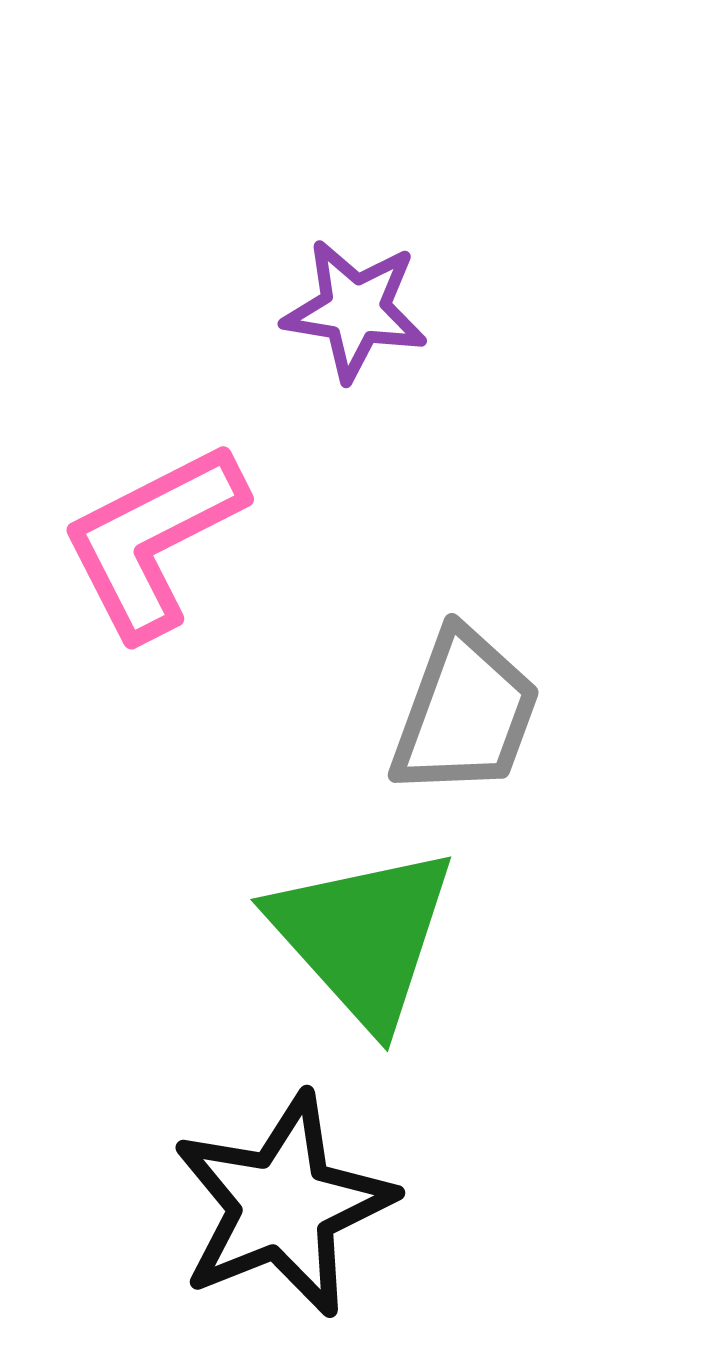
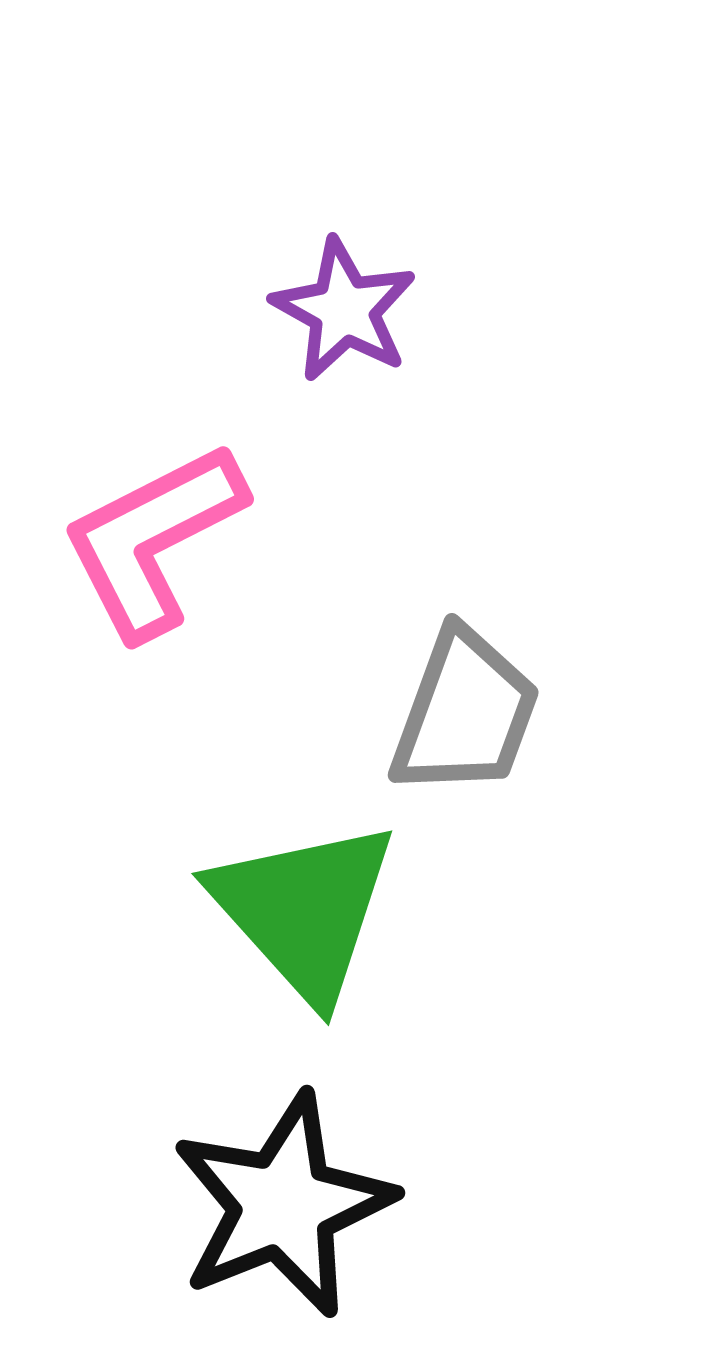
purple star: moved 11 px left; rotated 20 degrees clockwise
green triangle: moved 59 px left, 26 px up
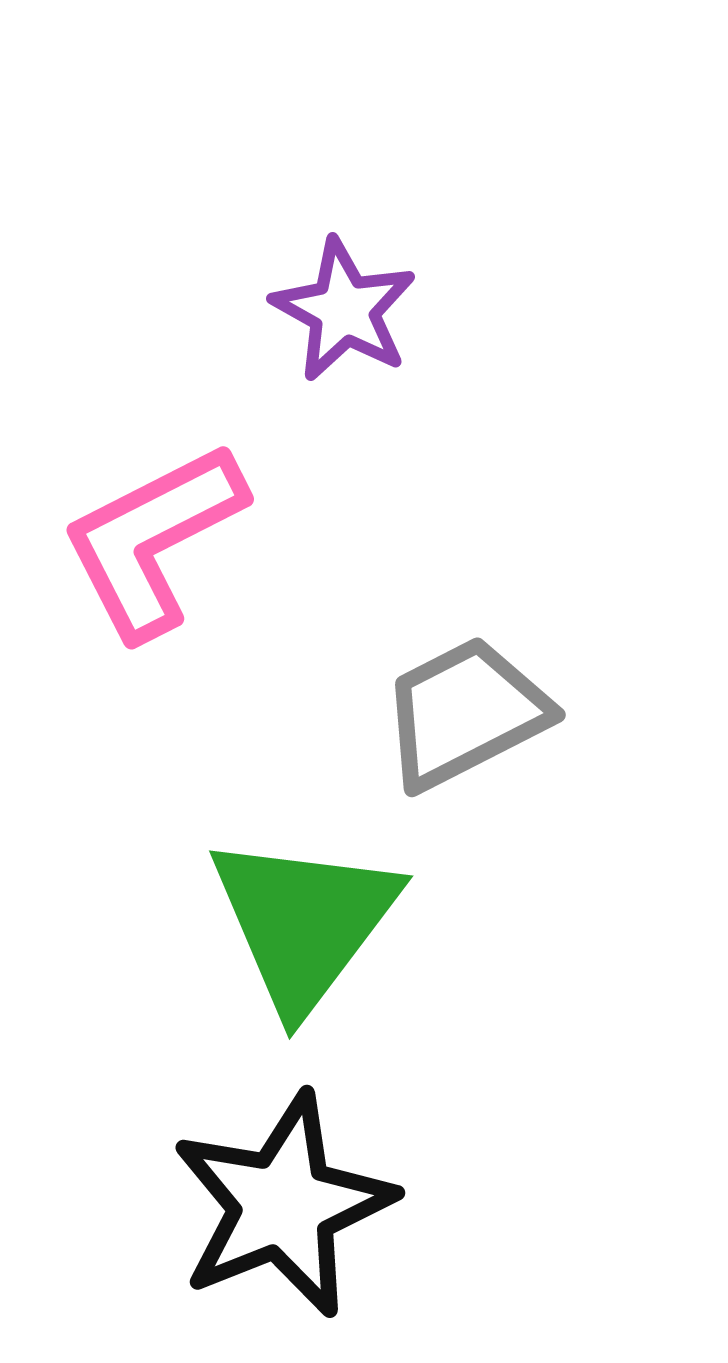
gray trapezoid: rotated 137 degrees counterclockwise
green triangle: moved 12 px down; rotated 19 degrees clockwise
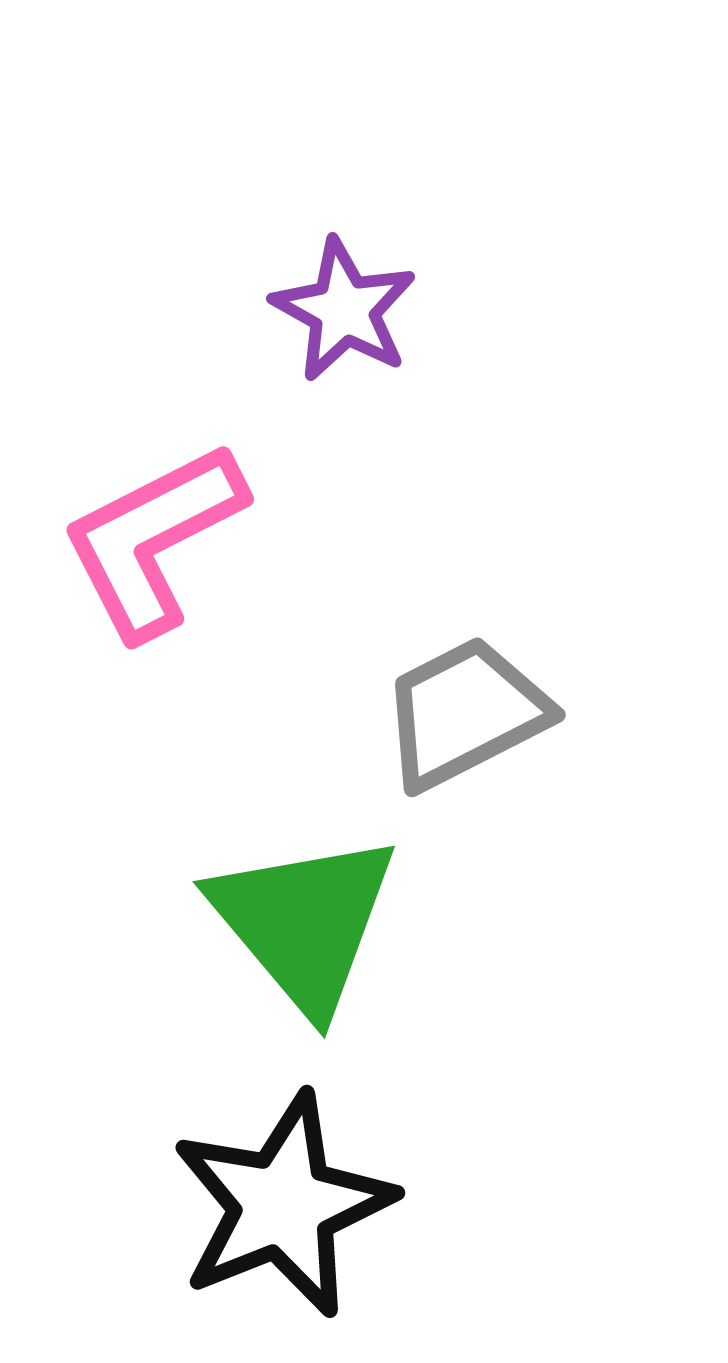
green triangle: rotated 17 degrees counterclockwise
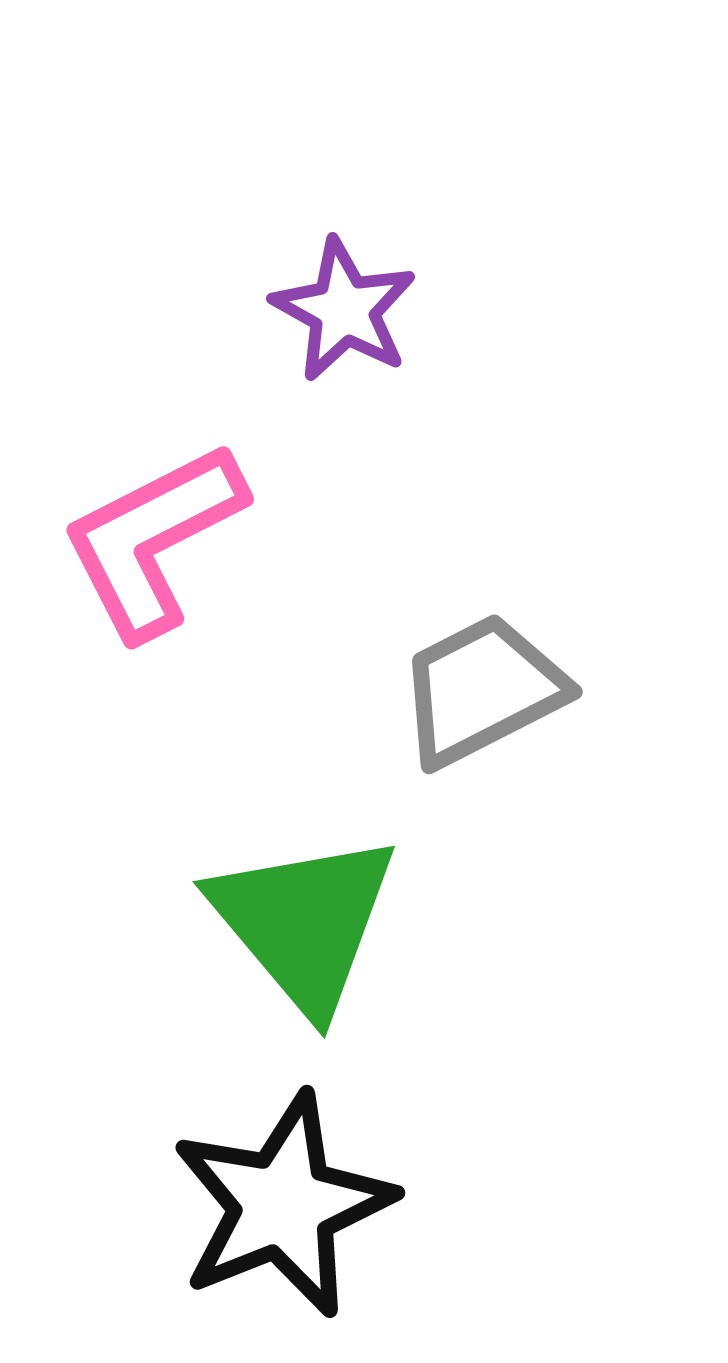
gray trapezoid: moved 17 px right, 23 px up
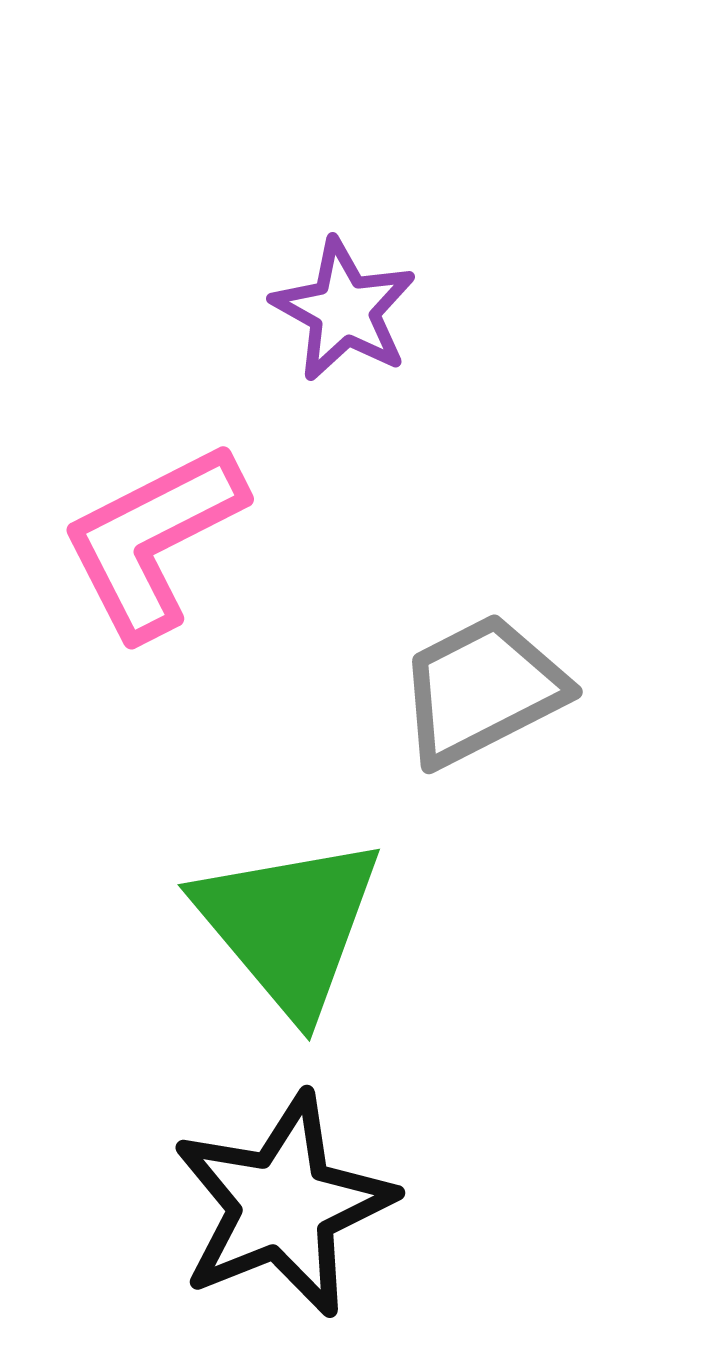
green triangle: moved 15 px left, 3 px down
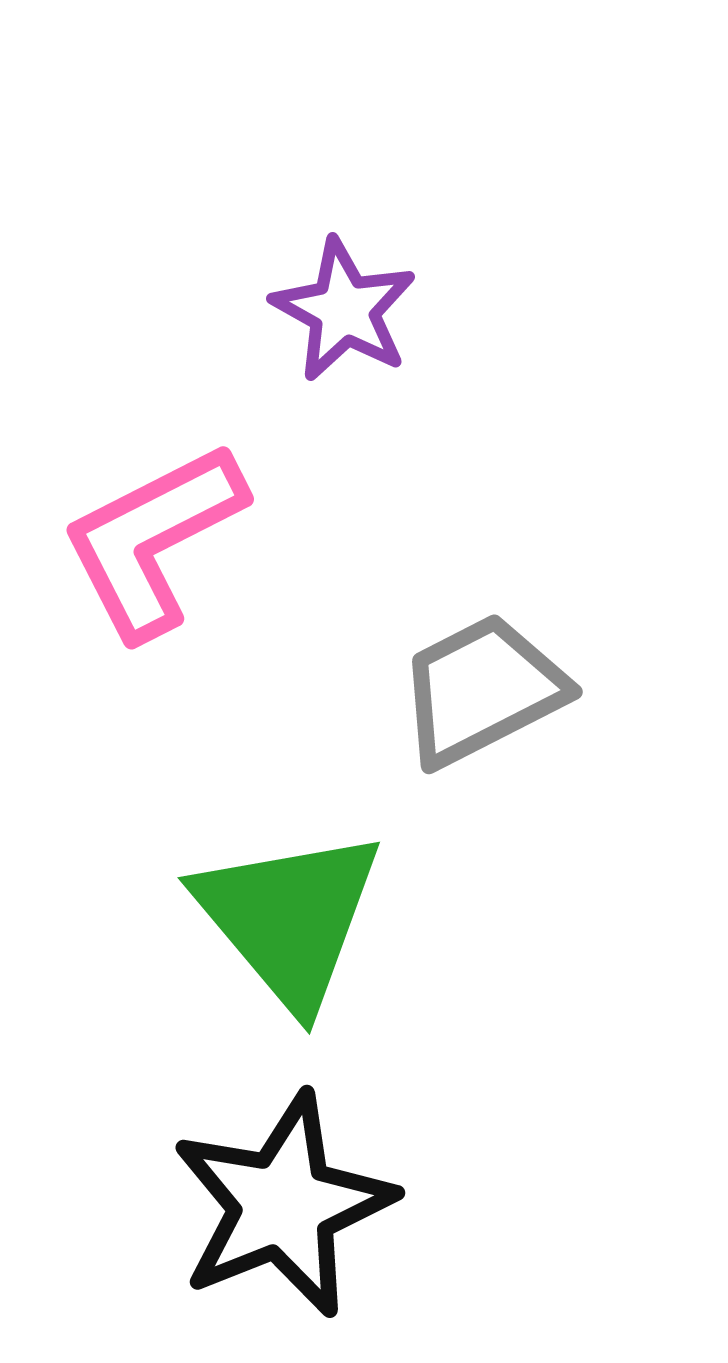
green triangle: moved 7 px up
